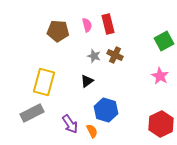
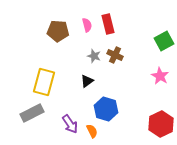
blue hexagon: moved 1 px up
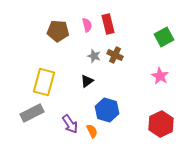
green square: moved 4 px up
blue hexagon: moved 1 px right, 1 px down
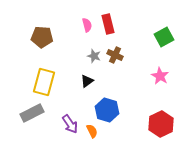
brown pentagon: moved 16 px left, 6 px down
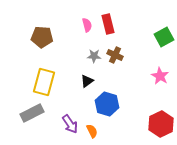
gray star: rotated 16 degrees counterclockwise
blue hexagon: moved 6 px up
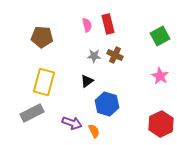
green square: moved 4 px left, 1 px up
purple arrow: moved 2 px right, 1 px up; rotated 36 degrees counterclockwise
orange semicircle: moved 2 px right
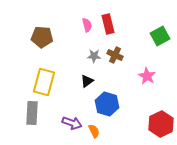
pink star: moved 13 px left
gray rectangle: rotated 60 degrees counterclockwise
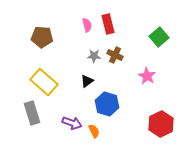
green square: moved 1 px left, 1 px down; rotated 12 degrees counterclockwise
yellow rectangle: rotated 64 degrees counterclockwise
gray rectangle: rotated 20 degrees counterclockwise
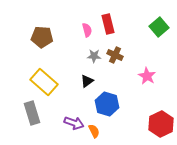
pink semicircle: moved 5 px down
green square: moved 10 px up
purple arrow: moved 2 px right
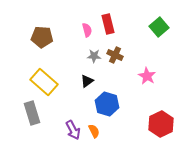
purple arrow: moved 1 px left, 7 px down; rotated 42 degrees clockwise
